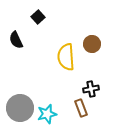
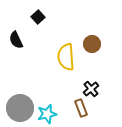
black cross: rotated 28 degrees counterclockwise
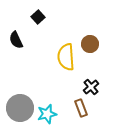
brown circle: moved 2 px left
black cross: moved 2 px up
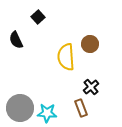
cyan star: moved 1 px up; rotated 18 degrees clockwise
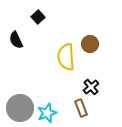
cyan star: rotated 24 degrees counterclockwise
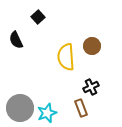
brown circle: moved 2 px right, 2 px down
black cross: rotated 14 degrees clockwise
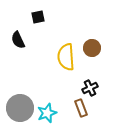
black square: rotated 32 degrees clockwise
black semicircle: moved 2 px right
brown circle: moved 2 px down
black cross: moved 1 px left, 1 px down
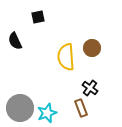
black semicircle: moved 3 px left, 1 px down
black cross: rotated 28 degrees counterclockwise
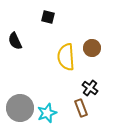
black square: moved 10 px right; rotated 24 degrees clockwise
